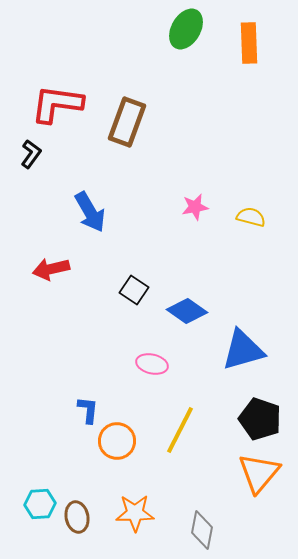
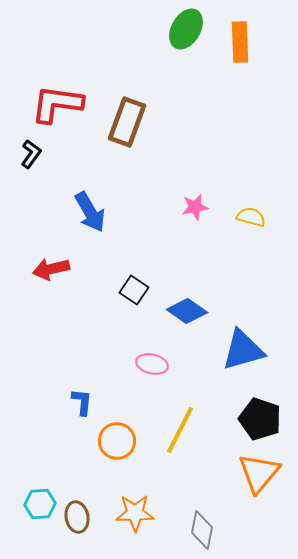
orange rectangle: moved 9 px left, 1 px up
blue L-shape: moved 6 px left, 8 px up
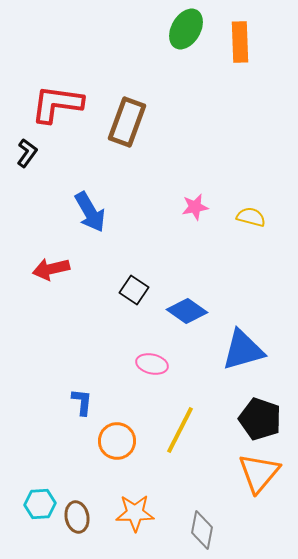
black L-shape: moved 4 px left, 1 px up
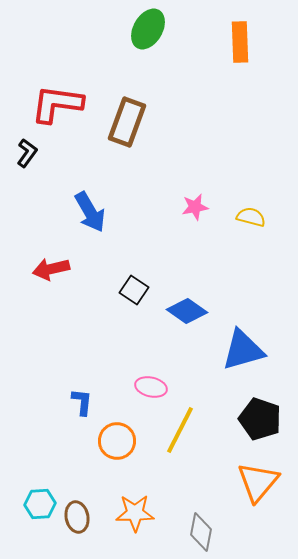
green ellipse: moved 38 px left
pink ellipse: moved 1 px left, 23 px down
orange triangle: moved 1 px left, 9 px down
gray diamond: moved 1 px left, 2 px down
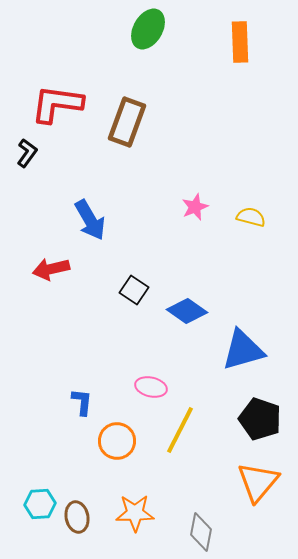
pink star: rotated 12 degrees counterclockwise
blue arrow: moved 8 px down
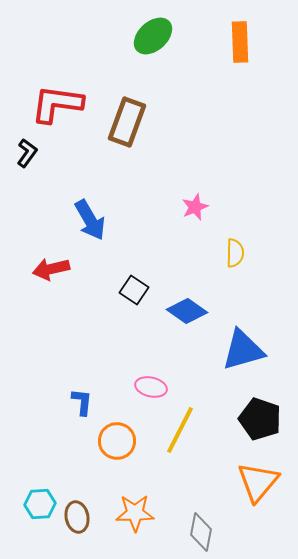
green ellipse: moved 5 px right, 7 px down; rotated 18 degrees clockwise
yellow semicircle: moved 16 px left, 36 px down; rotated 76 degrees clockwise
